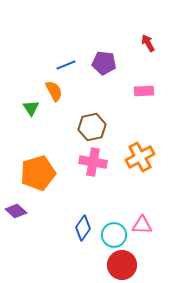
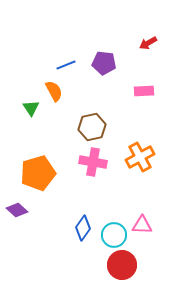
red arrow: rotated 90 degrees counterclockwise
purple diamond: moved 1 px right, 1 px up
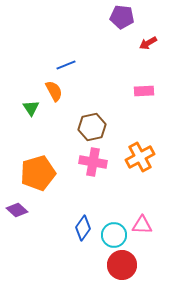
purple pentagon: moved 18 px right, 46 px up
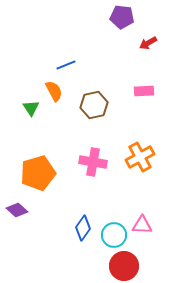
brown hexagon: moved 2 px right, 22 px up
red circle: moved 2 px right, 1 px down
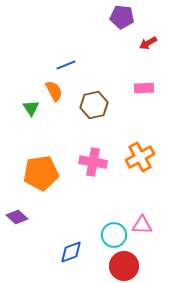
pink rectangle: moved 3 px up
orange pentagon: moved 3 px right; rotated 8 degrees clockwise
purple diamond: moved 7 px down
blue diamond: moved 12 px left, 24 px down; rotated 35 degrees clockwise
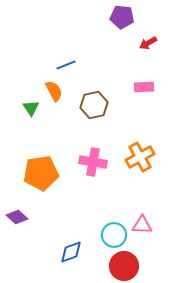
pink rectangle: moved 1 px up
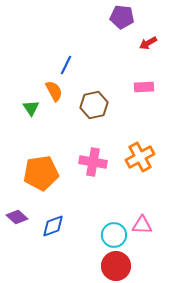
blue line: rotated 42 degrees counterclockwise
blue diamond: moved 18 px left, 26 px up
red circle: moved 8 px left
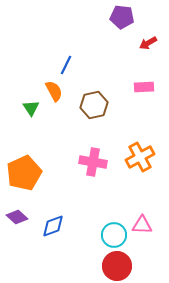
orange pentagon: moved 17 px left; rotated 16 degrees counterclockwise
red circle: moved 1 px right
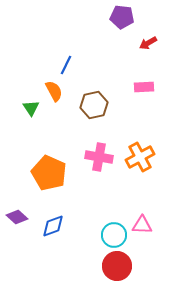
pink cross: moved 6 px right, 5 px up
orange pentagon: moved 25 px right; rotated 24 degrees counterclockwise
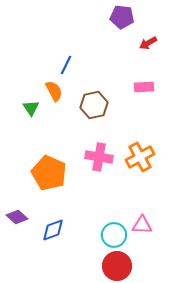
blue diamond: moved 4 px down
